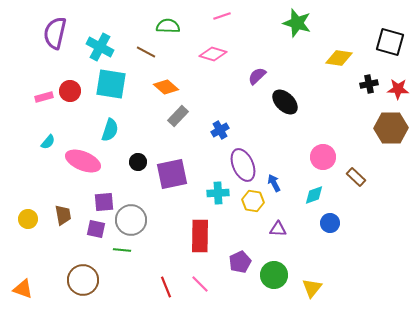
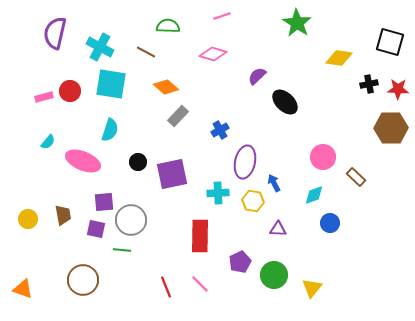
green star at (297, 23): rotated 16 degrees clockwise
purple ellipse at (243, 165): moved 2 px right, 3 px up; rotated 36 degrees clockwise
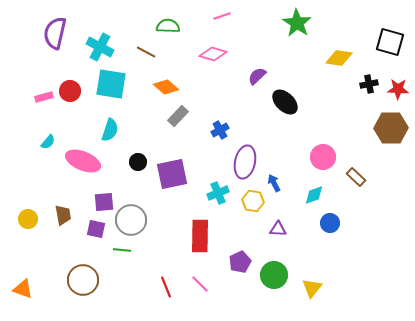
cyan cross at (218, 193): rotated 20 degrees counterclockwise
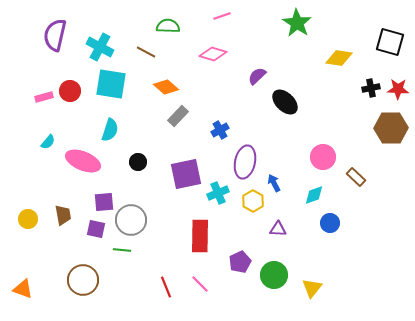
purple semicircle at (55, 33): moved 2 px down
black cross at (369, 84): moved 2 px right, 4 px down
purple square at (172, 174): moved 14 px right
yellow hexagon at (253, 201): rotated 20 degrees clockwise
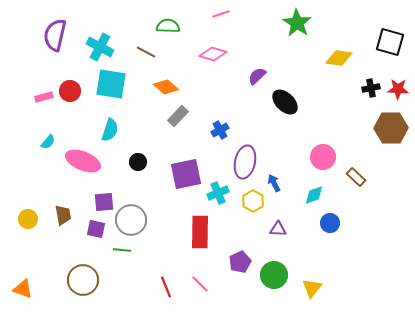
pink line at (222, 16): moved 1 px left, 2 px up
red rectangle at (200, 236): moved 4 px up
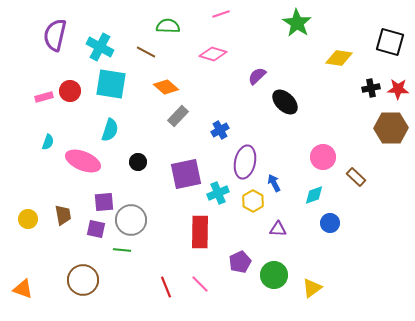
cyan semicircle at (48, 142): rotated 21 degrees counterclockwise
yellow triangle at (312, 288): rotated 15 degrees clockwise
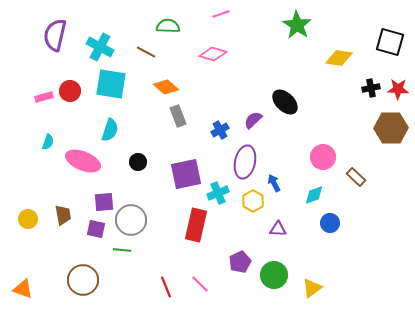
green star at (297, 23): moved 2 px down
purple semicircle at (257, 76): moved 4 px left, 44 px down
gray rectangle at (178, 116): rotated 65 degrees counterclockwise
red rectangle at (200, 232): moved 4 px left, 7 px up; rotated 12 degrees clockwise
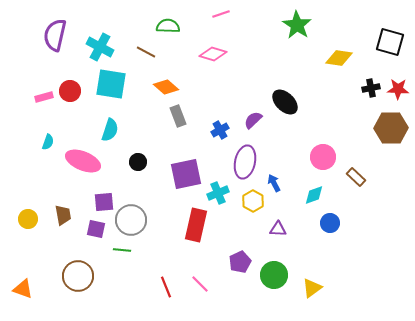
brown circle at (83, 280): moved 5 px left, 4 px up
